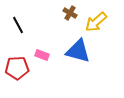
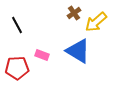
brown cross: moved 4 px right; rotated 24 degrees clockwise
black line: moved 1 px left
blue triangle: rotated 16 degrees clockwise
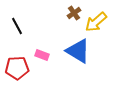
black line: moved 1 px down
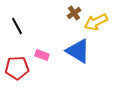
yellow arrow: rotated 15 degrees clockwise
